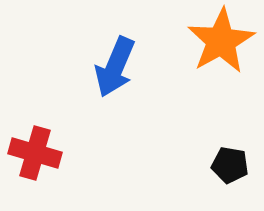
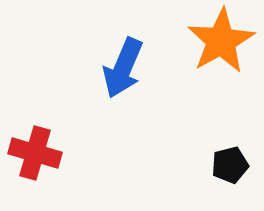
blue arrow: moved 8 px right, 1 px down
black pentagon: rotated 24 degrees counterclockwise
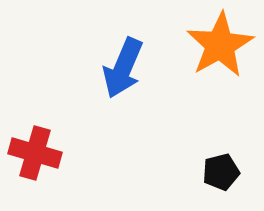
orange star: moved 1 px left, 4 px down
black pentagon: moved 9 px left, 7 px down
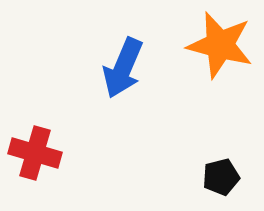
orange star: rotated 28 degrees counterclockwise
black pentagon: moved 5 px down
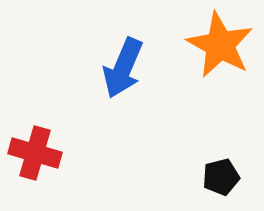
orange star: rotated 14 degrees clockwise
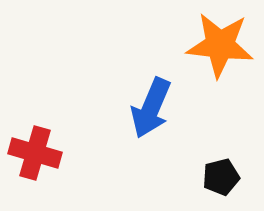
orange star: rotated 22 degrees counterclockwise
blue arrow: moved 28 px right, 40 px down
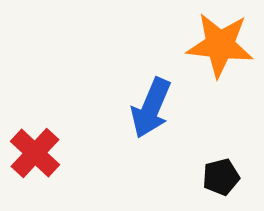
red cross: rotated 27 degrees clockwise
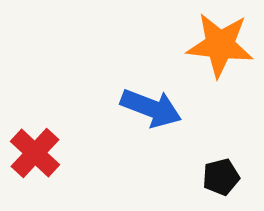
blue arrow: rotated 92 degrees counterclockwise
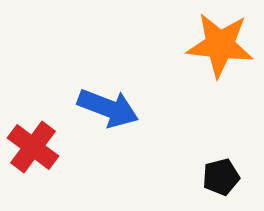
blue arrow: moved 43 px left
red cross: moved 2 px left, 6 px up; rotated 6 degrees counterclockwise
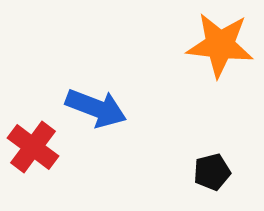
blue arrow: moved 12 px left
black pentagon: moved 9 px left, 5 px up
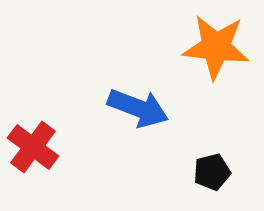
orange star: moved 4 px left, 2 px down
blue arrow: moved 42 px right
